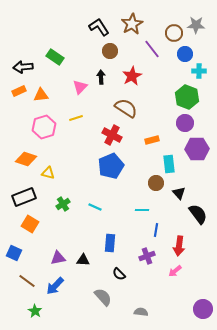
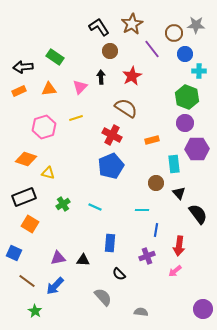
orange triangle at (41, 95): moved 8 px right, 6 px up
cyan rectangle at (169, 164): moved 5 px right
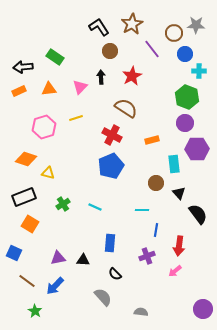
black semicircle at (119, 274): moved 4 px left
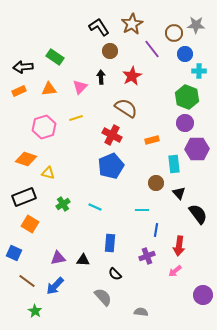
purple circle at (203, 309): moved 14 px up
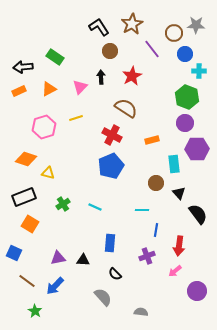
orange triangle at (49, 89): rotated 21 degrees counterclockwise
purple circle at (203, 295): moved 6 px left, 4 px up
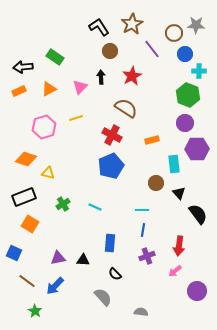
green hexagon at (187, 97): moved 1 px right, 2 px up
blue line at (156, 230): moved 13 px left
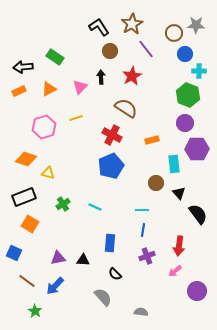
purple line at (152, 49): moved 6 px left
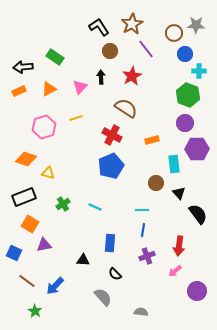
purple triangle at (58, 258): moved 14 px left, 13 px up
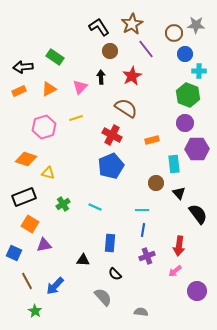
brown line at (27, 281): rotated 24 degrees clockwise
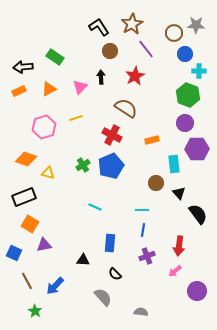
red star at (132, 76): moved 3 px right
green cross at (63, 204): moved 20 px right, 39 px up
